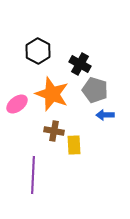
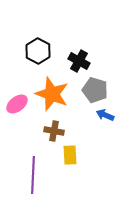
black cross: moved 1 px left, 3 px up
blue arrow: rotated 24 degrees clockwise
yellow rectangle: moved 4 px left, 10 px down
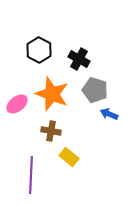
black hexagon: moved 1 px right, 1 px up
black cross: moved 2 px up
blue arrow: moved 4 px right, 1 px up
brown cross: moved 3 px left
yellow rectangle: moved 1 px left, 2 px down; rotated 48 degrees counterclockwise
purple line: moved 2 px left
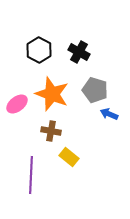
black cross: moved 7 px up
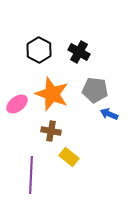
gray pentagon: rotated 10 degrees counterclockwise
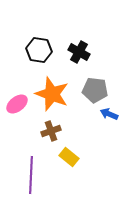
black hexagon: rotated 20 degrees counterclockwise
brown cross: rotated 30 degrees counterclockwise
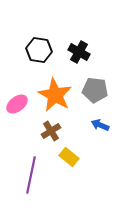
orange star: moved 3 px right, 1 px down; rotated 8 degrees clockwise
blue arrow: moved 9 px left, 11 px down
brown cross: rotated 12 degrees counterclockwise
purple line: rotated 9 degrees clockwise
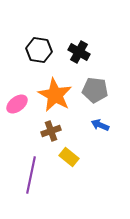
brown cross: rotated 12 degrees clockwise
